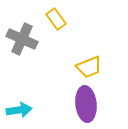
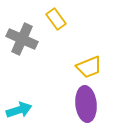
cyan arrow: rotated 10 degrees counterclockwise
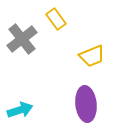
gray cross: rotated 28 degrees clockwise
yellow trapezoid: moved 3 px right, 11 px up
cyan arrow: moved 1 px right
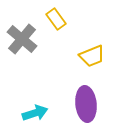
gray cross: rotated 12 degrees counterclockwise
cyan arrow: moved 15 px right, 3 px down
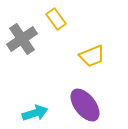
gray cross: rotated 16 degrees clockwise
purple ellipse: moved 1 px left, 1 px down; rotated 32 degrees counterclockwise
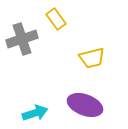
gray cross: rotated 16 degrees clockwise
yellow trapezoid: moved 2 px down; rotated 8 degrees clockwise
purple ellipse: rotated 32 degrees counterclockwise
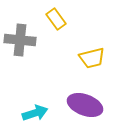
gray cross: moved 2 px left, 1 px down; rotated 24 degrees clockwise
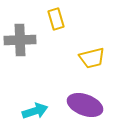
yellow rectangle: rotated 20 degrees clockwise
gray cross: rotated 8 degrees counterclockwise
cyan arrow: moved 2 px up
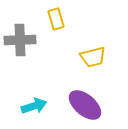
yellow trapezoid: moved 1 px right, 1 px up
purple ellipse: rotated 20 degrees clockwise
cyan arrow: moved 1 px left, 5 px up
